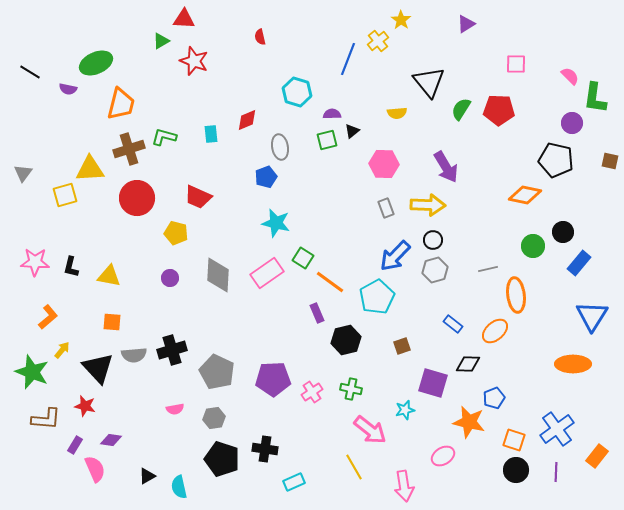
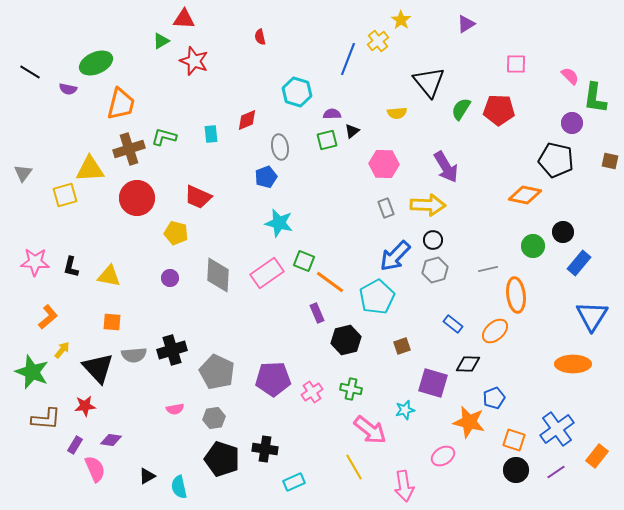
cyan star at (276, 223): moved 3 px right
green square at (303, 258): moved 1 px right, 3 px down; rotated 10 degrees counterclockwise
red star at (85, 406): rotated 20 degrees counterclockwise
purple line at (556, 472): rotated 54 degrees clockwise
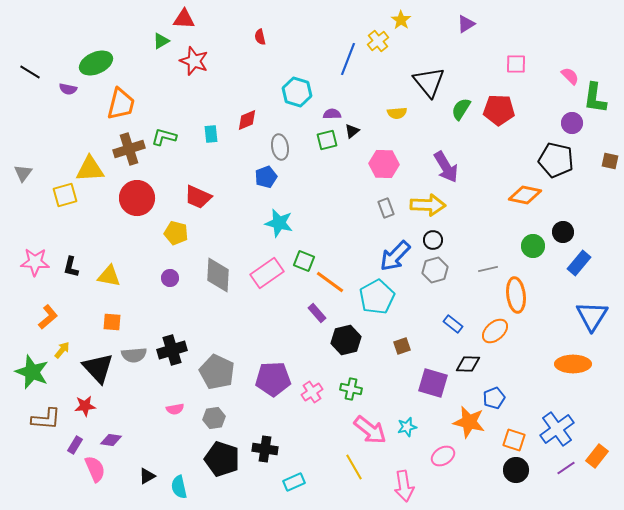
purple rectangle at (317, 313): rotated 18 degrees counterclockwise
cyan star at (405, 410): moved 2 px right, 17 px down
purple line at (556, 472): moved 10 px right, 4 px up
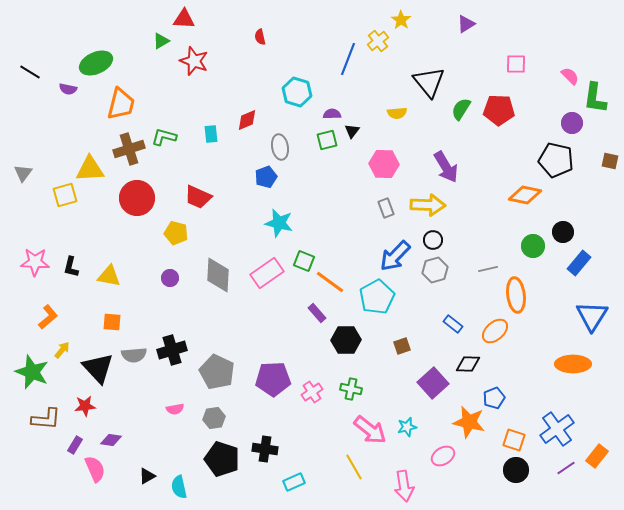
black triangle at (352, 131): rotated 14 degrees counterclockwise
black hexagon at (346, 340): rotated 12 degrees clockwise
purple square at (433, 383): rotated 32 degrees clockwise
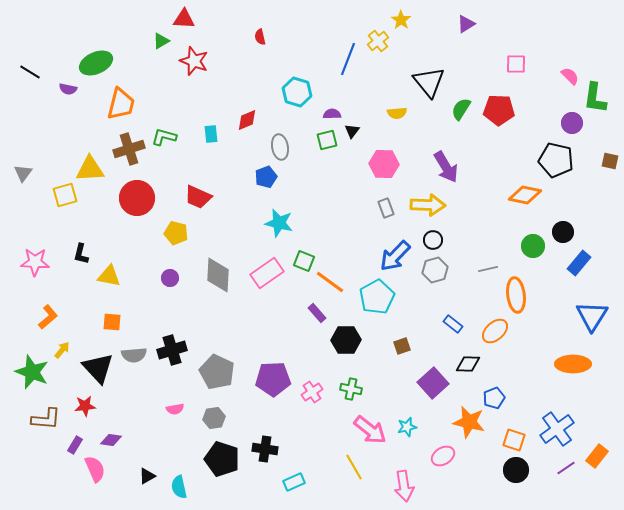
black L-shape at (71, 267): moved 10 px right, 13 px up
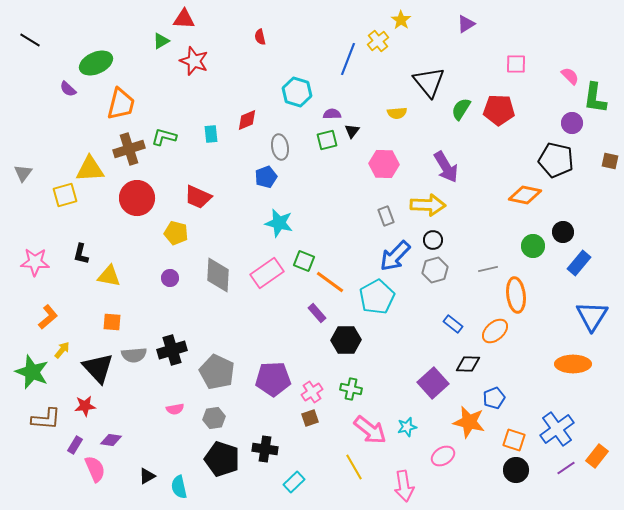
black line at (30, 72): moved 32 px up
purple semicircle at (68, 89): rotated 30 degrees clockwise
gray rectangle at (386, 208): moved 8 px down
brown square at (402, 346): moved 92 px left, 72 px down
cyan rectangle at (294, 482): rotated 20 degrees counterclockwise
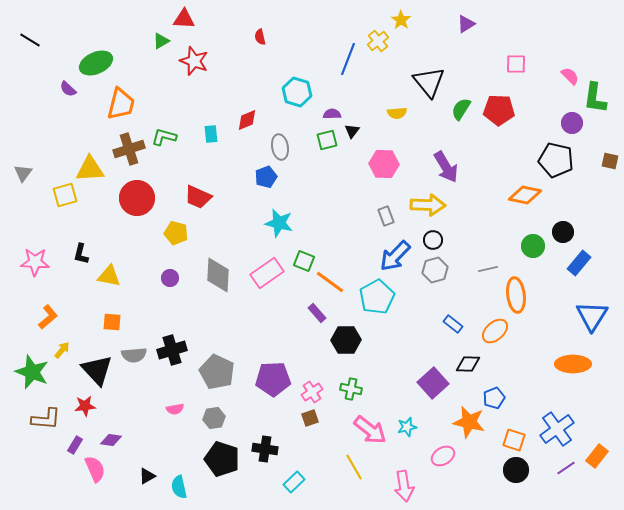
black triangle at (98, 368): moved 1 px left, 2 px down
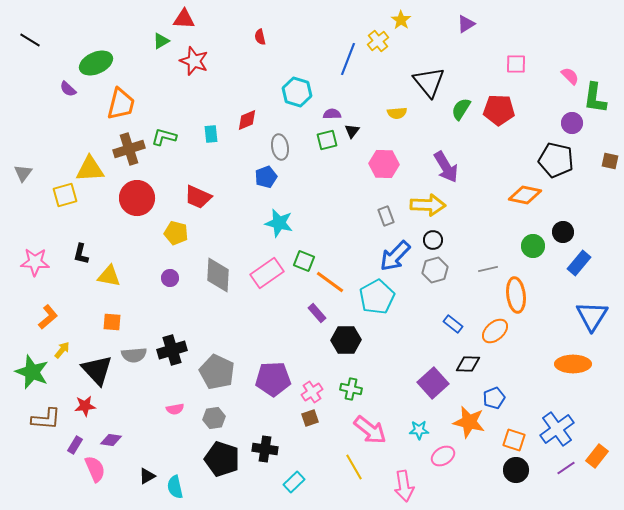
cyan star at (407, 427): moved 12 px right, 3 px down; rotated 12 degrees clockwise
cyan semicircle at (179, 487): moved 4 px left
